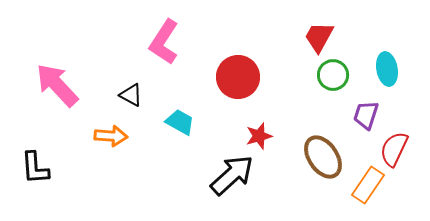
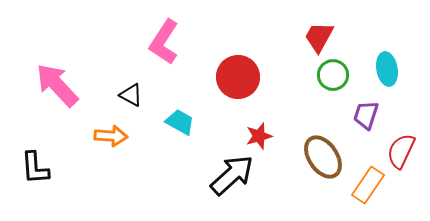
red semicircle: moved 7 px right, 2 px down
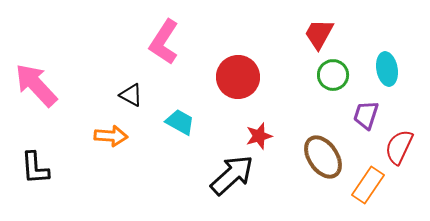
red trapezoid: moved 3 px up
pink arrow: moved 21 px left
red semicircle: moved 2 px left, 4 px up
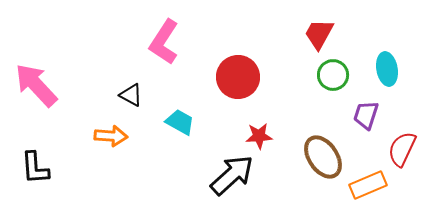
red star: rotated 12 degrees clockwise
red semicircle: moved 3 px right, 2 px down
orange rectangle: rotated 33 degrees clockwise
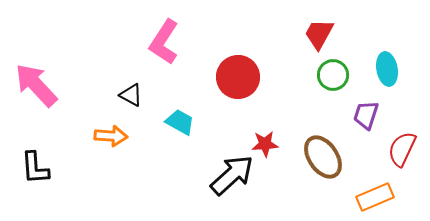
red star: moved 6 px right, 8 px down
orange rectangle: moved 7 px right, 12 px down
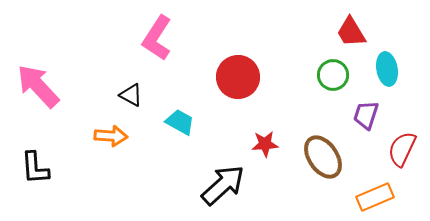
red trapezoid: moved 32 px right, 2 px up; rotated 60 degrees counterclockwise
pink L-shape: moved 7 px left, 4 px up
pink arrow: moved 2 px right, 1 px down
black arrow: moved 9 px left, 10 px down
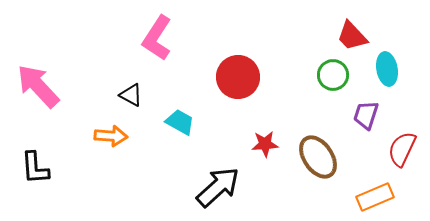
red trapezoid: moved 1 px right, 4 px down; rotated 12 degrees counterclockwise
brown ellipse: moved 5 px left
black arrow: moved 5 px left, 2 px down
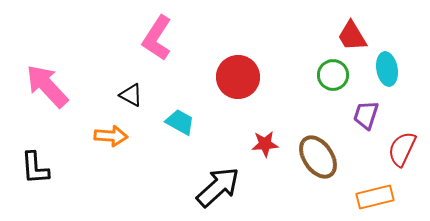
red trapezoid: rotated 12 degrees clockwise
pink arrow: moved 9 px right
orange rectangle: rotated 9 degrees clockwise
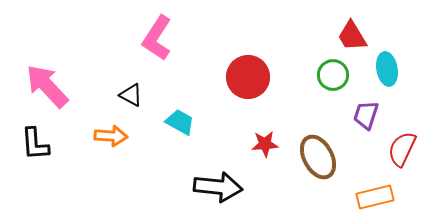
red circle: moved 10 px right
brown ellipse: rotated 6 degrees clockwise
black L-shape: moved 24 px up
black arrow: rotated 48 degrees clockwise
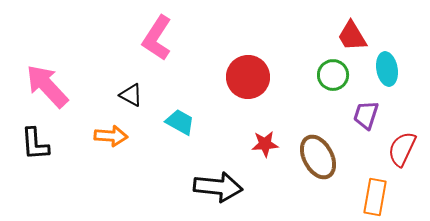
orange rectangle: rotated 66 degrees counterclockwise
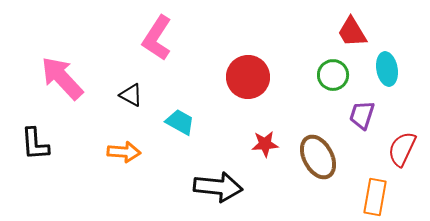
red trapezoid: moved 4 px up
pink arrow: moved 15 px right, 8 px up
purple trapezoid: moved 4 px left
orange arrow: moved 13 px right, 16 px down
